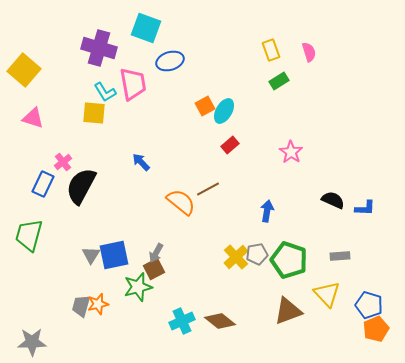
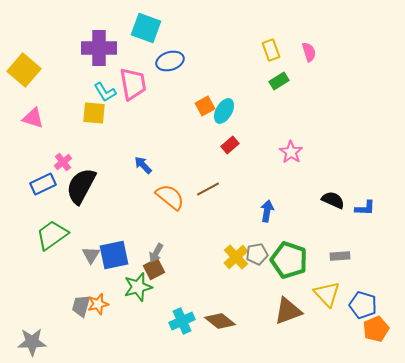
purple cross at (99, 48): rotated 16 degrees counterclockwise
blue arrow at (141, 162): moved 2 px right, 3 px down
blue rectangle at (43, 184): rotated 40 degrees clockwise
orange semicircle at (181, 202): moved 11 px left, 5 px up
green trapezoid at (29, 235): moved 23 px right; rotated 40 degrees clockwise
blue pentagon at (369, 305): moved 6 px left
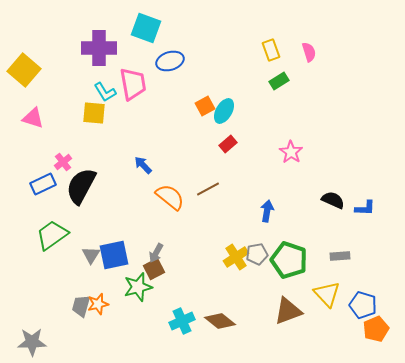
red rectangle at (230, 145): moved 2 px left, 1 px up
yellow cross at (236, 257): rotated 10 degrees clockwise
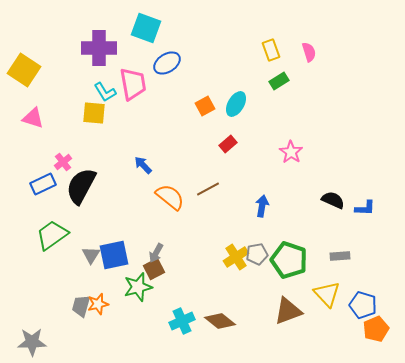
blue ellipse at (170, 61): moved 3 px left, 2 px down; rotated 16 degrees counterclockwise
yellow square at (24, 70): rotated 8 degrees counterclockwise
cyan ellipse at (224, 111): moved 12 px right, 7 px up
blue arrow at (267, 211): moved 5 px left, 5 px up
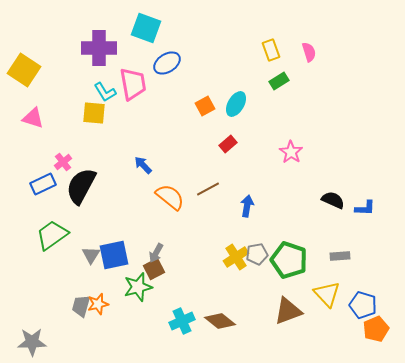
blue arrow at (262, 206): moved 15 px left
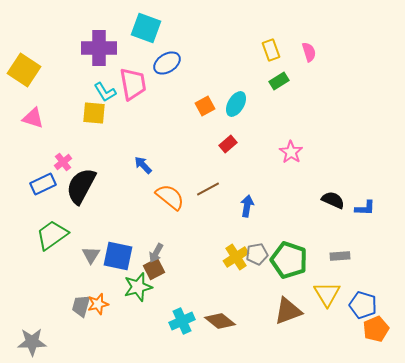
blue square at (114, 255): moved 4 px right, 1 px down; rotated 24 degrees clockwise
yellow triangle at (327, 294): rotated 12 degrees clockwise
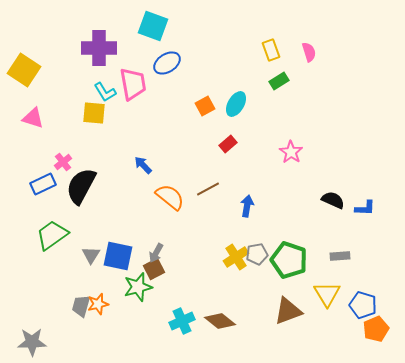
cyan square at (146, 28): moved 7 px right, 2 px up
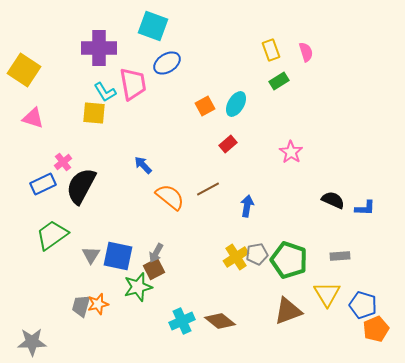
pink semicircle at (309, 52): moved 3 px left
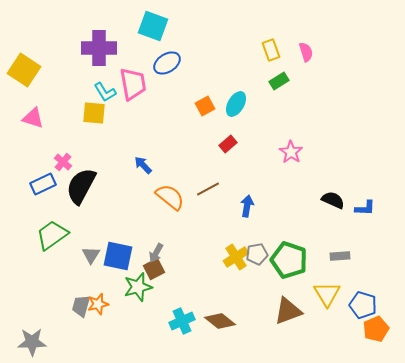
pink cross at (63, 162): rotated 12 degrees counterclockwise
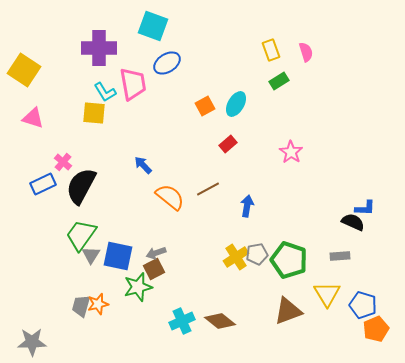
black semicircle at (333, 200): moved 20 px right, 22 px down
green trapezoid at (52, 235): moved 29 px right; rotated 20 degrees counterclockwise
gray arrow at (156, 253): rotated 42 degrees clockwise
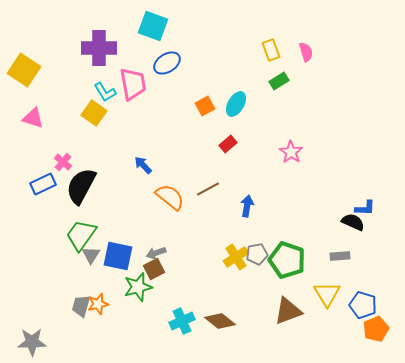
yellow square at (94, 113): rotated 30 degrees clockwise
green pentagon at (289, 260): moved 2 px left
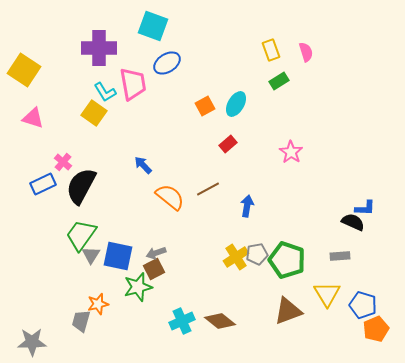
gray trapezoid at (81, 306): moved 15 px down
